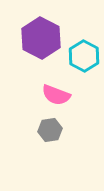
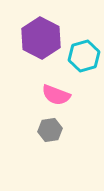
cyan hexagon: rotated 16 degrees clockwise
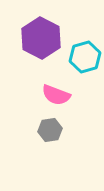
cyan hexagon: moved 1 px right, 1 px down
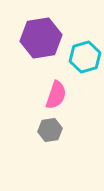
purple hexagon: rotated 24 degrees clockwise
pink semicircle: rotated 92 degrees counterclockwise
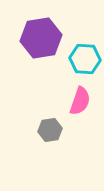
cyan hexagon: moved 2 px down; rotated 20 degrees clockwise
pink semicircle: moved 24 px right, 6 px down
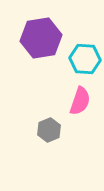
gray hexagon: moved 1 px left; rotated 15 degrees counterclockwise
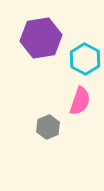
cyan hexagon: rotated 24 degrees clockwise
gray hexagon: moved 1 px left, 3 px up
